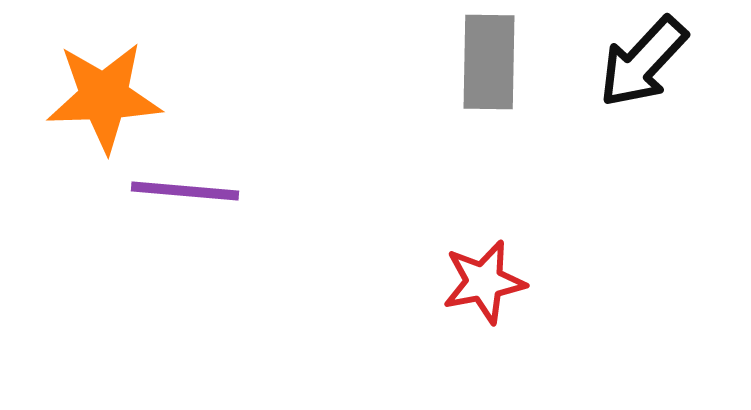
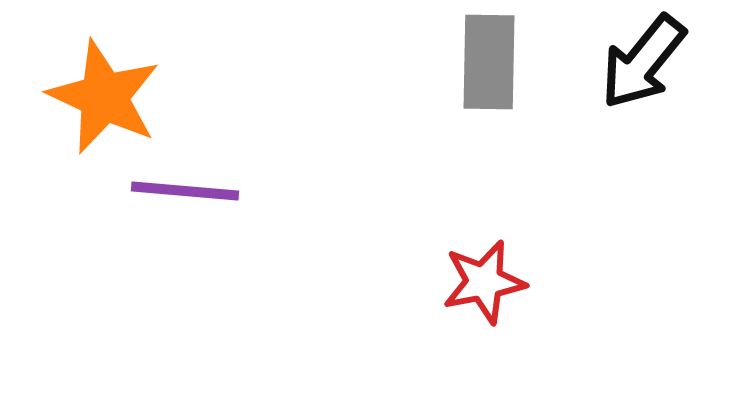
black arrow: rotated 4 degrees counterclockwise
orange star: rotated 27 degrees clockwise
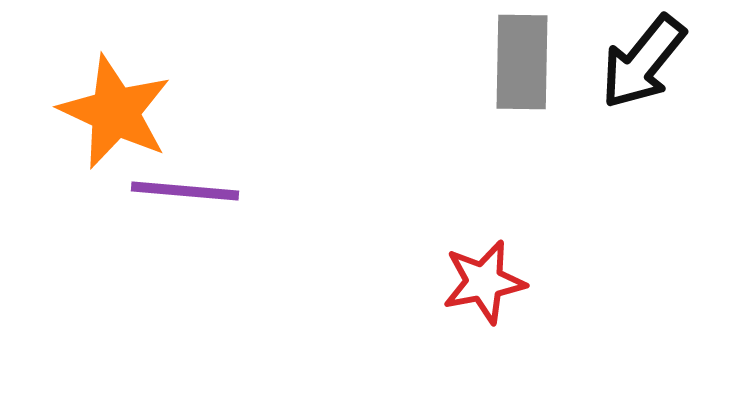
gray rectangle: moved 33 px right
orange star: moved 11 px right, 15 px down
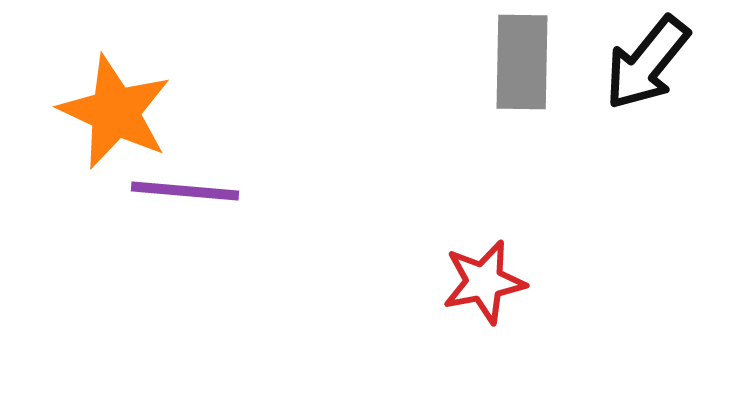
black arrow: moved 4 px right, 1 px down
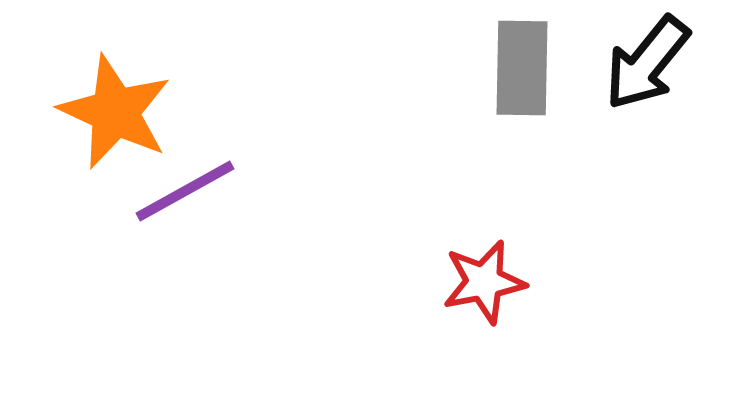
gray rectangle: moved 6 px down
purple line: rotated 34 degrees counterclockwise
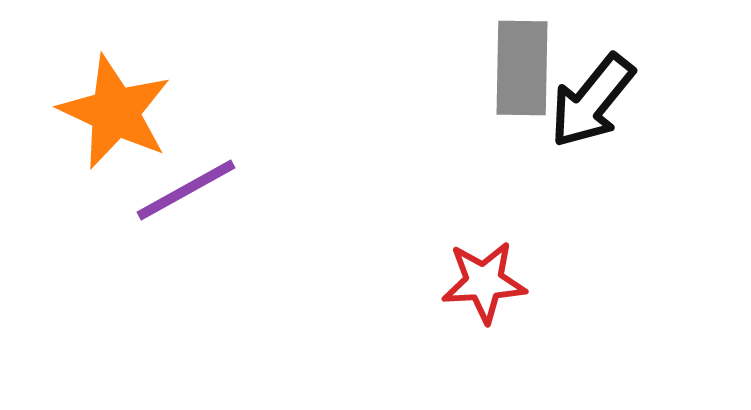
black arrow: moved 55 px left, 38 px down
purple line: moved 1 px right, 1 px up
red star: rotated 8 degrees clockwise
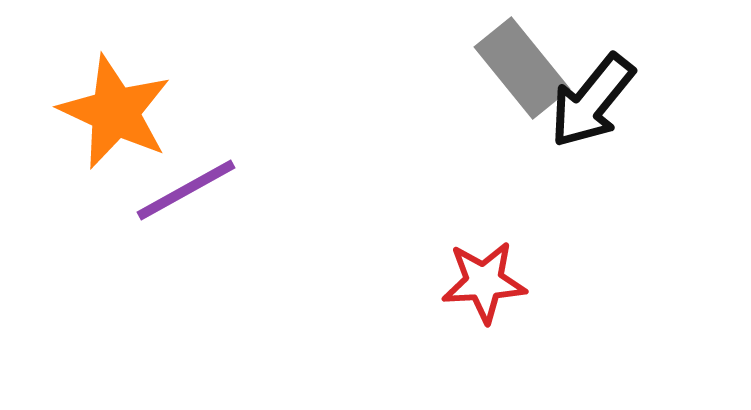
gray rectangle: rotated 40 degrees counterclockwise
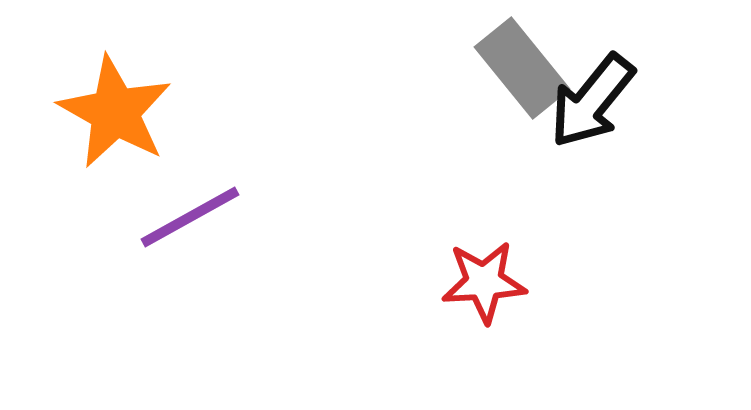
orange star: rotated 4 degrees clockwise
purple line: moved 4 px right, 27 px down
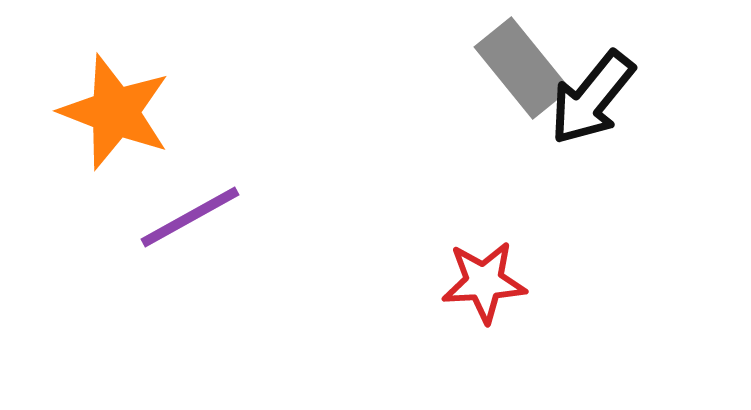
black arrow: moved 3 px up
orange star: rotated 8 degrees counterclockwise
